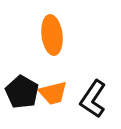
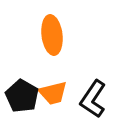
black pentagon: moved 4 px down
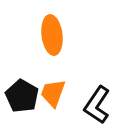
orange trapezoid: rotated 124 degrees clockwise
black L-shape: moved 4 px right, 6 px down
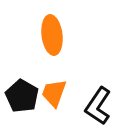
orange trapezoid: moved 1 px right
black L-shape: moved 1 px right, 1 px down
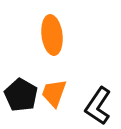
black pentagon: moved 1 px left, 1 px up
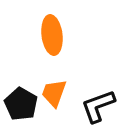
black pentagon: moved 9 px down
black L-shape: rotated 36 degrees clockwise
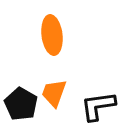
black L-shape: rotated 12 degrees clockwise
